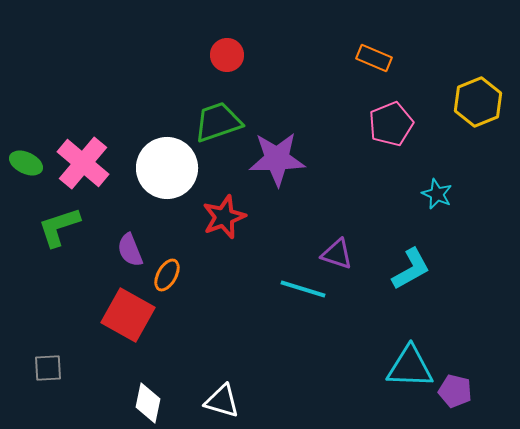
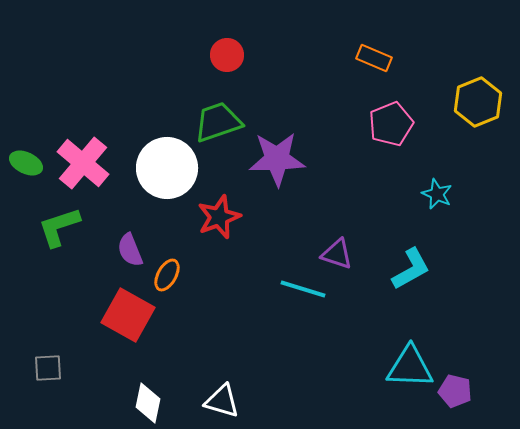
red star: moved 5 px left
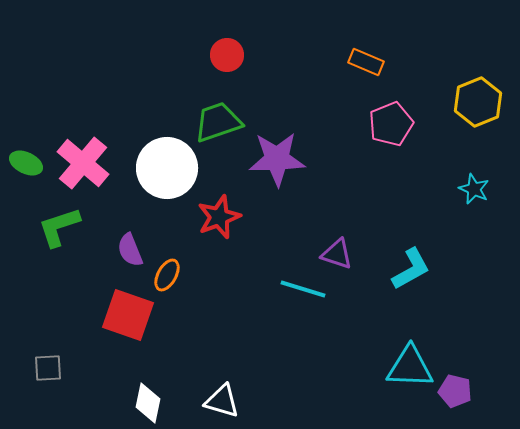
orange rectangle: moved 8 px left, 4 px down
cyan star: moved 37 px right, 5 px up
red square: rotated 10 degrees counterclockwise
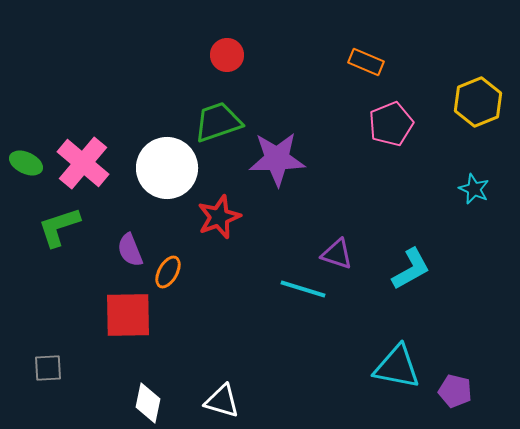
orange ellipse: moved 1 px right, 3 px up
red square: rotated 20 degrees counterclockwise
cyan triangle: moved 13 px left; rotated 9 degrees clockwise
